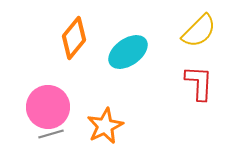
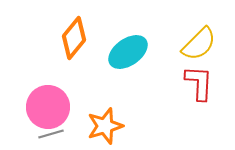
yellow semicircle: moved 13 px down
orange star: rotated 9 degrees clockwise
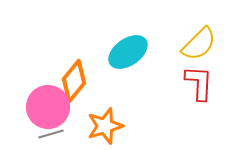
orange diamond: moved 43 px down
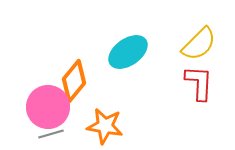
orange star: rotated 27 degrees clockwise
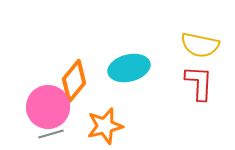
yellow semicircle: moved 1 px right, 1 px down; rotated 57 degrees clockwise
cyan ellipse: moved 1 px right, 16 px down; rotated 21 degrees clockwise
orange star: rotated 24 degrees counterclockwise
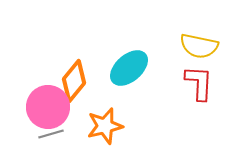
yellow semicircle: moved 1 px left, 1 px down
cyan ellipse: rotated 27 degrees counterclockwise
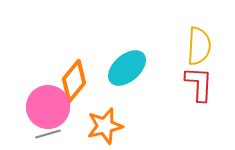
yellow semicircle: rotated 99 degrees counterclockwise
cyan ellipse: moved 2 px left
red L-shape: moved 1 px down
gray line: moved 3 px left
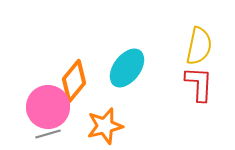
yellow semicircle: rotated 9 degrees clockwise
cyan ellipse: rotated 12 degrees counterclockwise
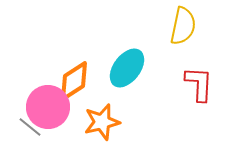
yellow semicircle: moved 16 px left, 20 px up
orange diamond: rotated 18 degrees clockwise
orange star: moved 3 px left, 4 px up
gray line: moved 18 px left, 7 px up; rotated 55 degrees clockwise
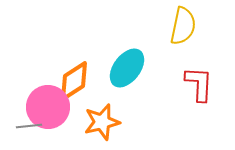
gray line: moved 1 px left, 1 px up; rotated 45 degrees counterclockwise
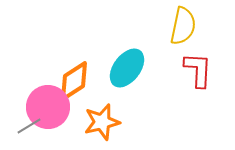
red L-shape: moved 1 px left, 14 px up
gray line: rotated 25 degrees counterclockwise
